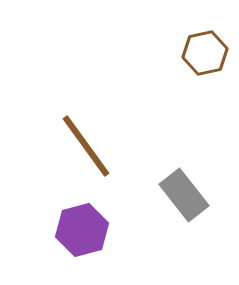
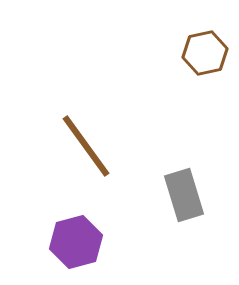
gray rectangle: rotated 21 degrees clockwise
purple hexagon: moved 6 px left, 12 px down
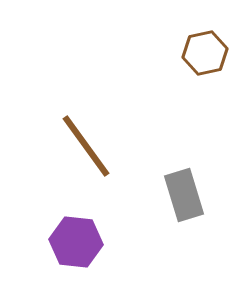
purple hexagon: rotated 21 degrees clockwise
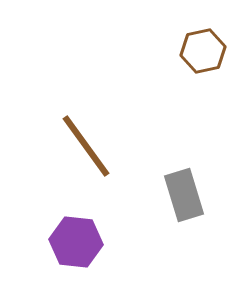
brown hexagon: moved 2 px left, 2 px up
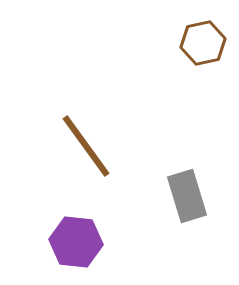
brown hexagon: moved 8 px up
gray rectangle: moved 3 px right, 1 px down
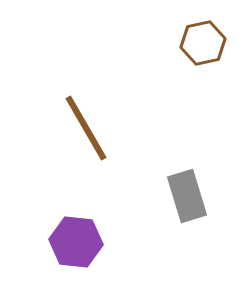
brown line: moved 18 px up; rotated 6 degrees clockwise
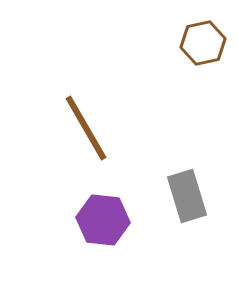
purple hexagon: moved 27 px right, 22 px up
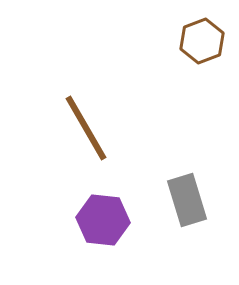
brown hexagon: moved 1 px left, 2 px up; rotated 9 degrees counterclockwise
gray rectangle: moved 4 px down
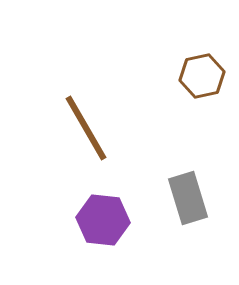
brown hexagon: moved 35 px down; rotated 9 degrees clockwise
gray rectangle: moved 1 px right, 2 px up
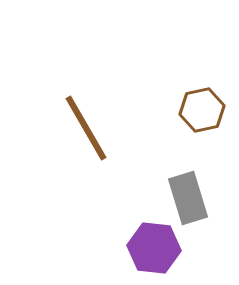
brown hexagon: moved 34 px down
purple hexagon: moved 51 px right, 28 px down
